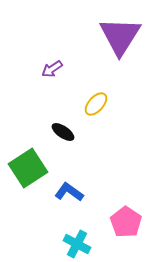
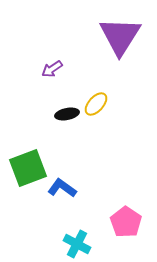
black ellipse: moved 4 px right, 18 px up; rotated 45 degrees counterclockwise
green square: rotated 12 degrees clockwise
blue L-shape: moved 7 px left, 4 px up
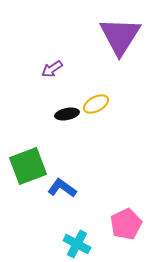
yellow ellipse: rotated 20 degrees clockwise
green square: moved 2 px up
pink pentagon: moved 2 px down; rotated 12 degrees clockwise
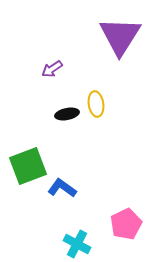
yellow ellipse: rotated 70 degrees counterclockwise
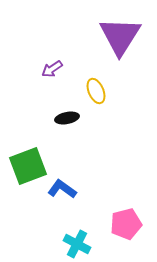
yellow ellipse: moved 13 px up; rotated 15 degrees counterclockwise
black ellipse: moved 4 px down
blue L-shape: moved 1 px down
pink pentagon: rotated 12 degrees clockwise
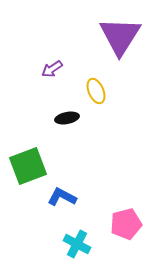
blue L-shape: moved 8 px down; rotated 8 degrees counterclockwise
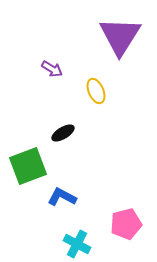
purple arrow: rotated 115 degrees counterclockwise
black ellipse: moved 4 px left, 15 px down; rotated 20 degrees counterclockwise
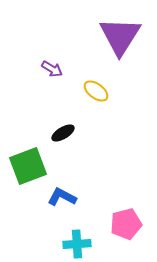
yellow ellipse: rotated 30 degrees counterclockwise
cyan cross: rotated 32 degrees counterclockwise
